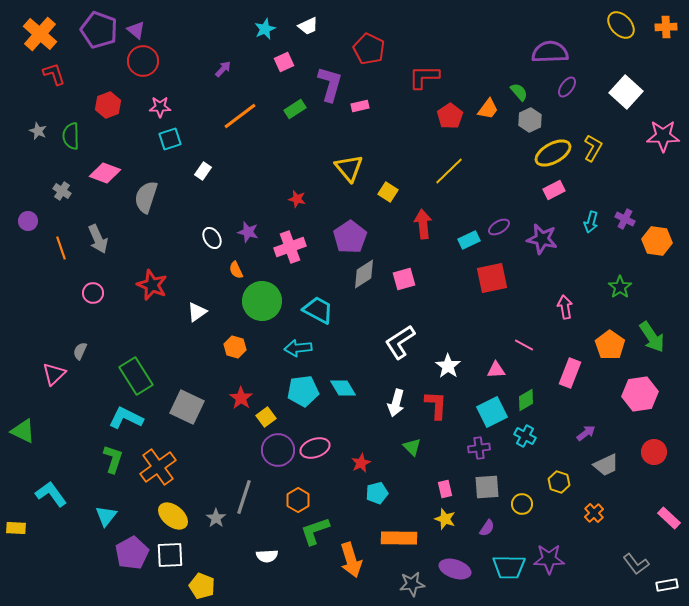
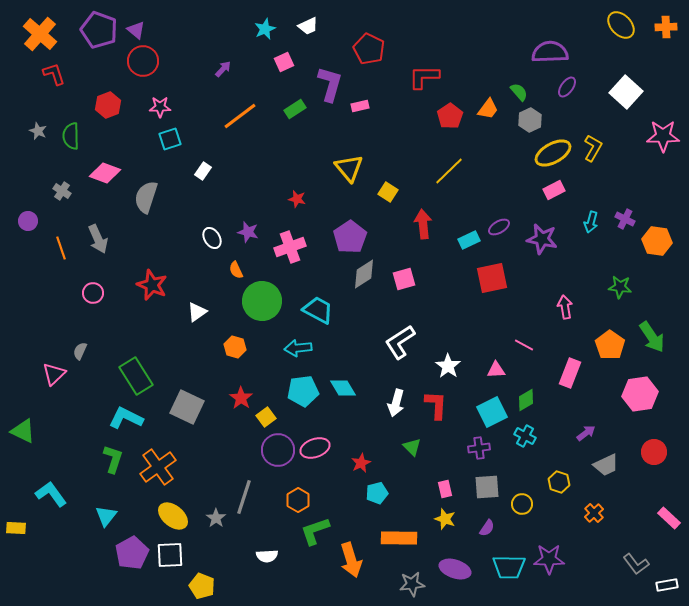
green star at (620, 287): rotated 30 degrees counterclockwise
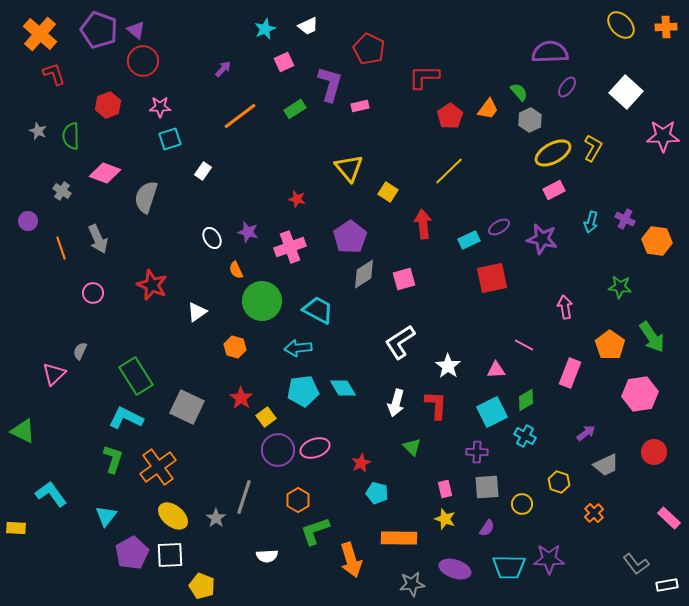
purple cross at (479, 448): moved 2 px left, 4 px down; rotated 10 degrees clockwise
cyan pentagon at (377, 493): rotated 30 degrees clockwise
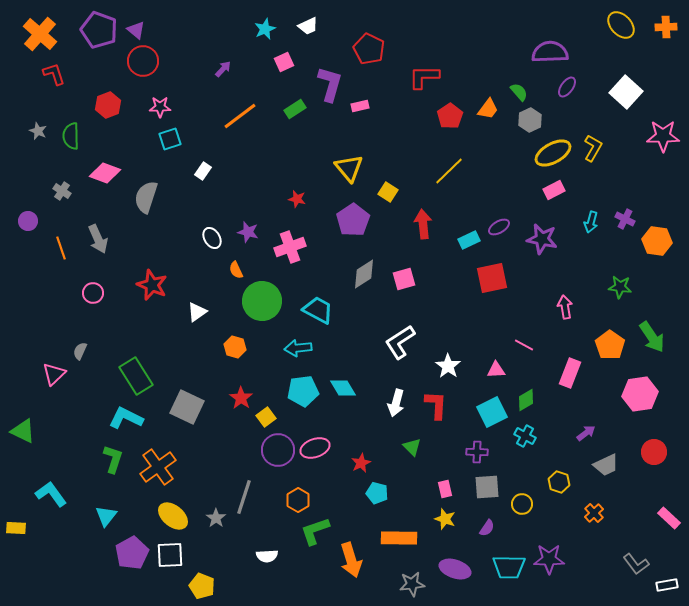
purple pentagon at (350, 237): moved 3 px right, 17 px up
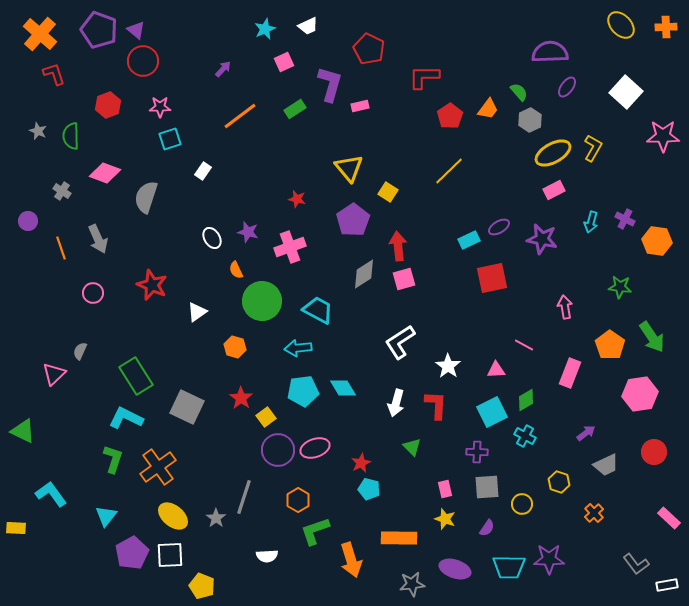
red arrow at (423, 224): moved 25 px left, 22 px down
cyan pentagon at (377, 493): moved 8 px left, 4 px up
